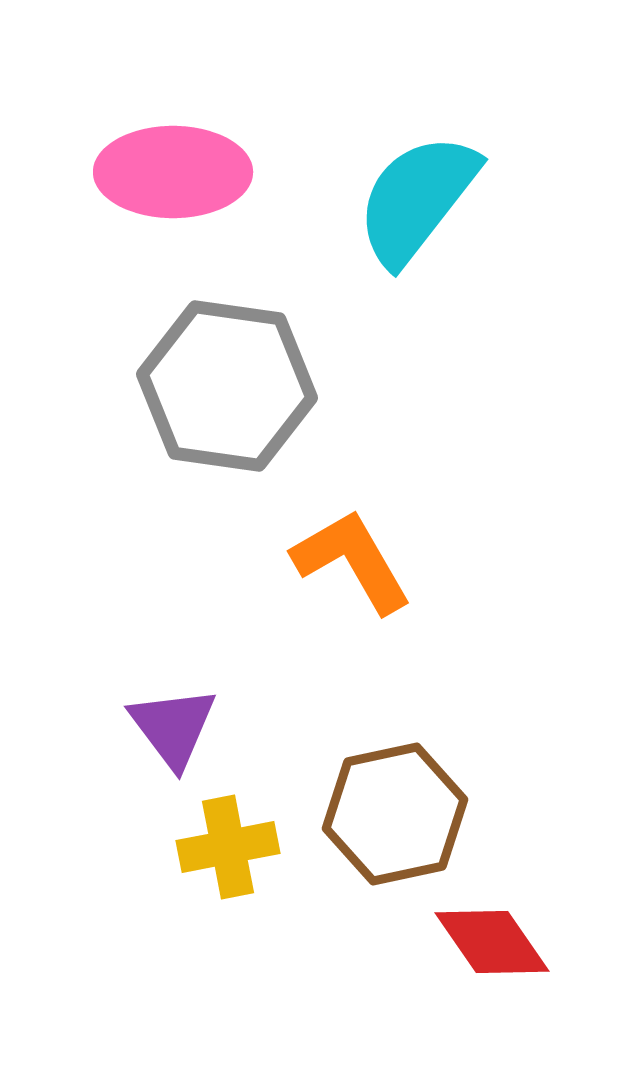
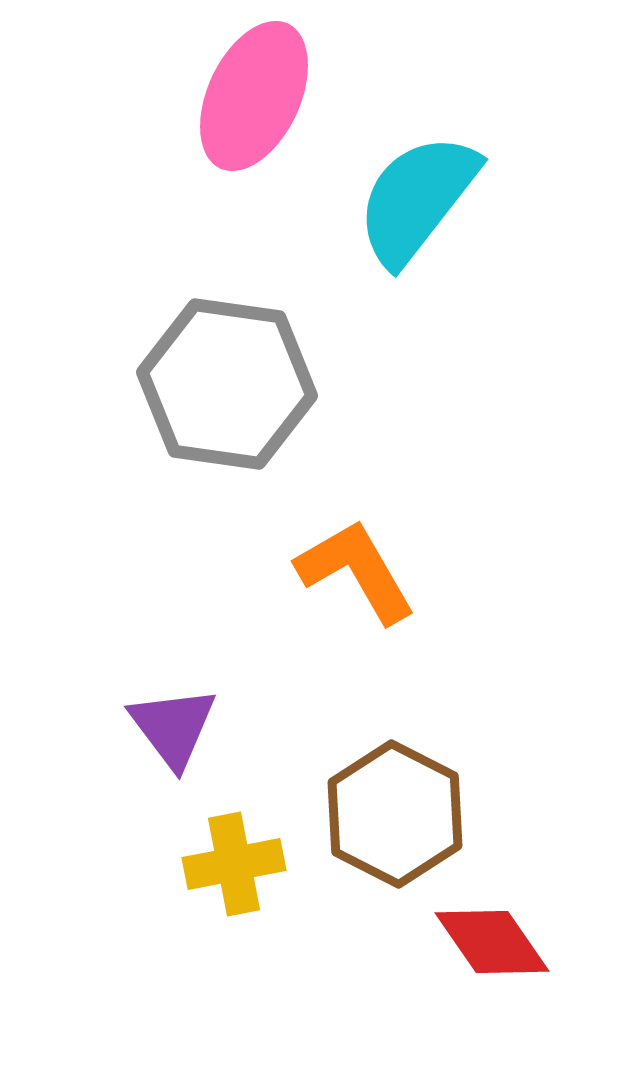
pink ellipse: moved 81 px right, 76 px up; rotated 65 degrees counterclockwise
gray hexagon: moved 2 px up
orange L-shape: moved 4 px right, 10 px down
brown hexagon: rotated 21 degrees counterclockwise
yellow cross: moved 6 px right, 17 px down
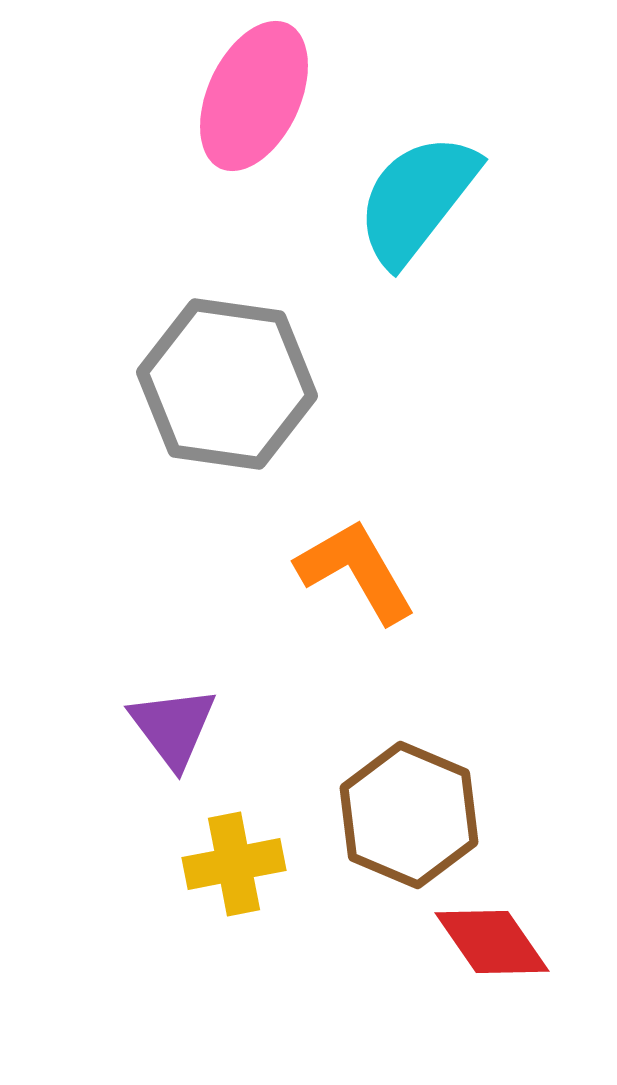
brown hexagon: moved 14 px right, 1 px down; rotated 4 degrees counterclockwise
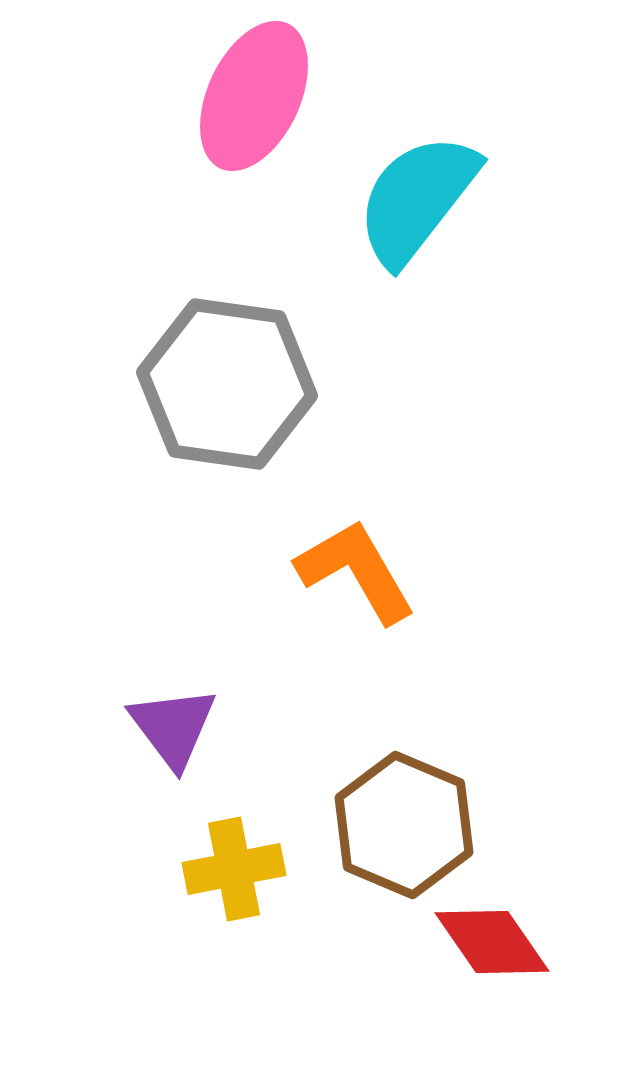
brown hexagon: moved 5 px left, 10 px down
yellow cross: moved 5 px down
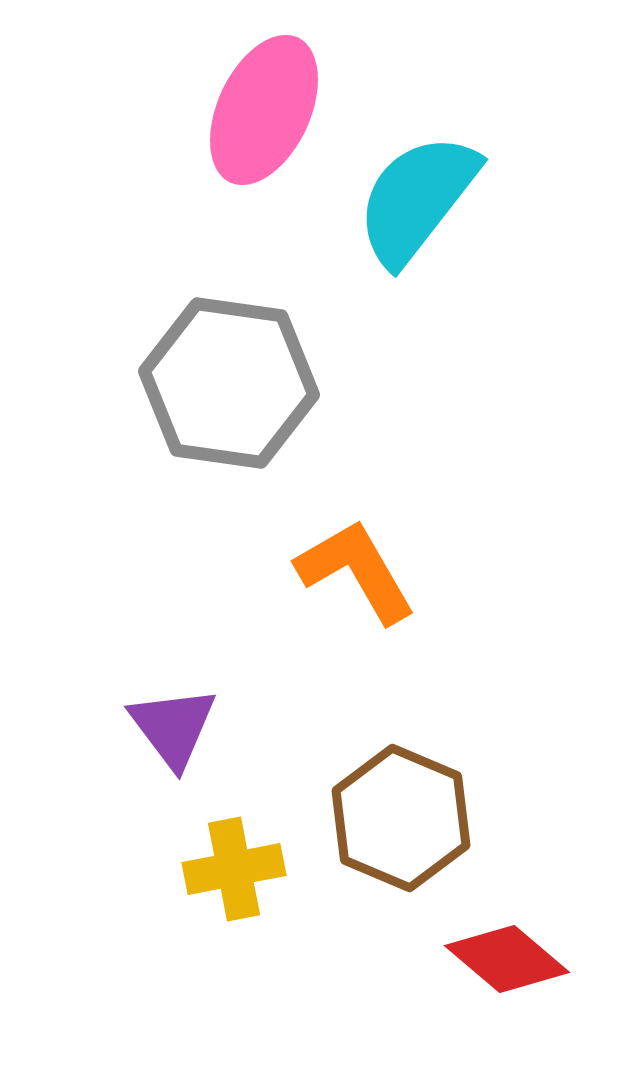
pink ellipse: moved 10 px right, 14 px down
gray hexagon: moved 2 px right, 1 px up
brown hexagon: moved 3 px left, 7 px up
red diamond: moved 15 px right, 17 px down; rotated 15 degrees counterclockwise
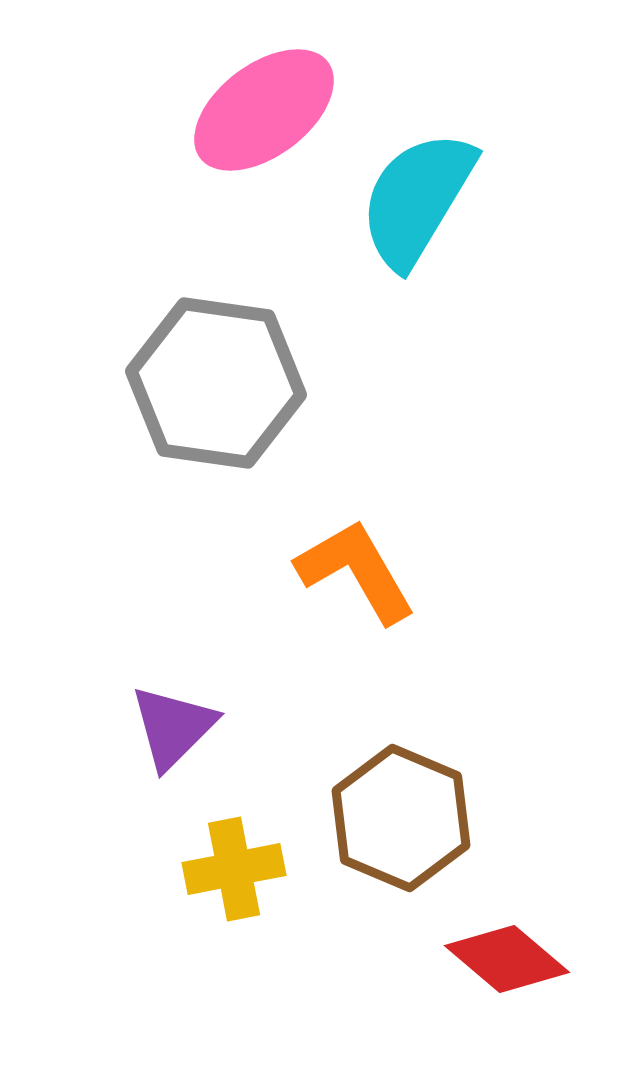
pink ellipse: rotated 28 degrees clockwise
cyan semicircle: rotated 7 degrees counterclockwise
gray hexagon: moved 13 px left
purple triangle: rotated 22 degrees clockwise
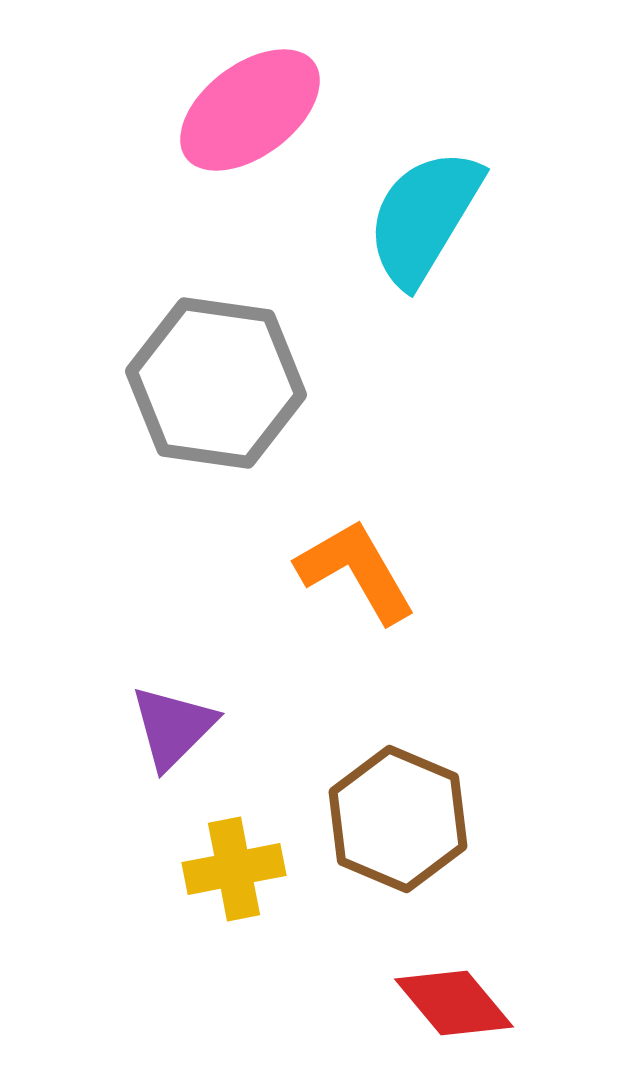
pink ellipse: moved 14 px left
cyan semicircle: moved 7 px right, 18 px down
brown hexagon: moved 3 px left, 1 px down
red diamond: moved 53 px left, 44 px down; rotated 10 degrees clockwise
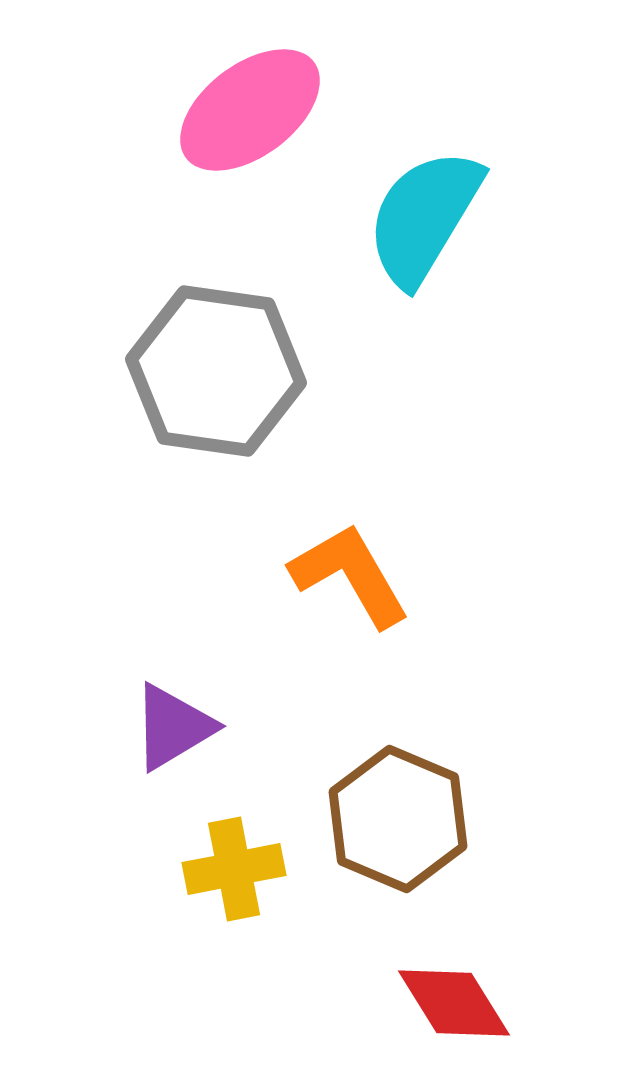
gray hexagon: moved 12 px up
orange L-shape: moved 6 px left, 4 px down
purple triangle: rotated 14 degrees clockwise
red diamond: rotated 8 degrees clockwise
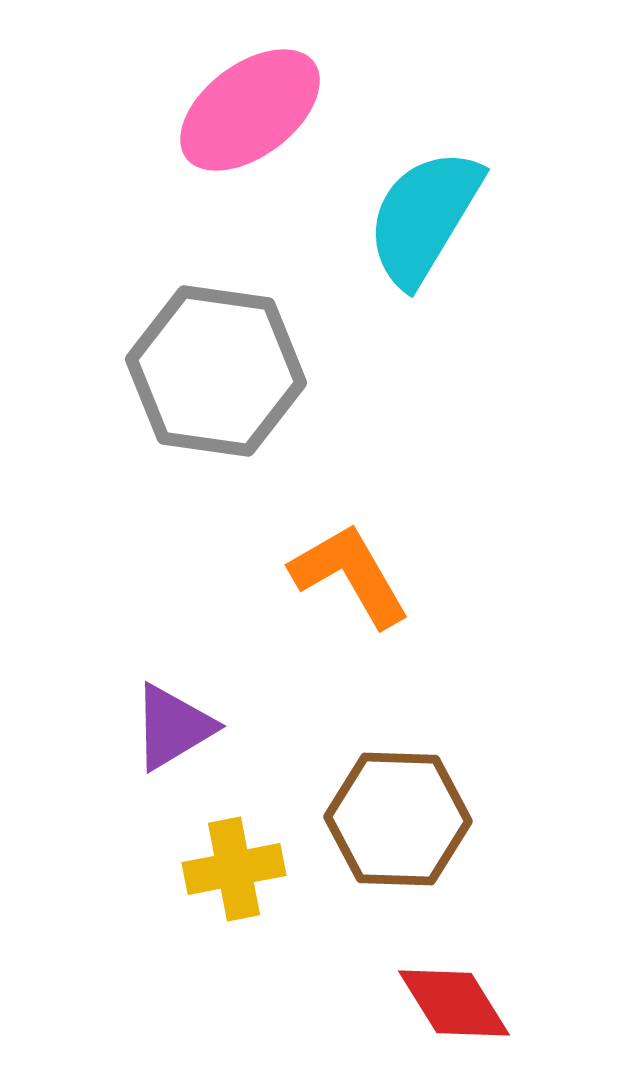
brown hexagon: rotated 21 degrees counterclockwise
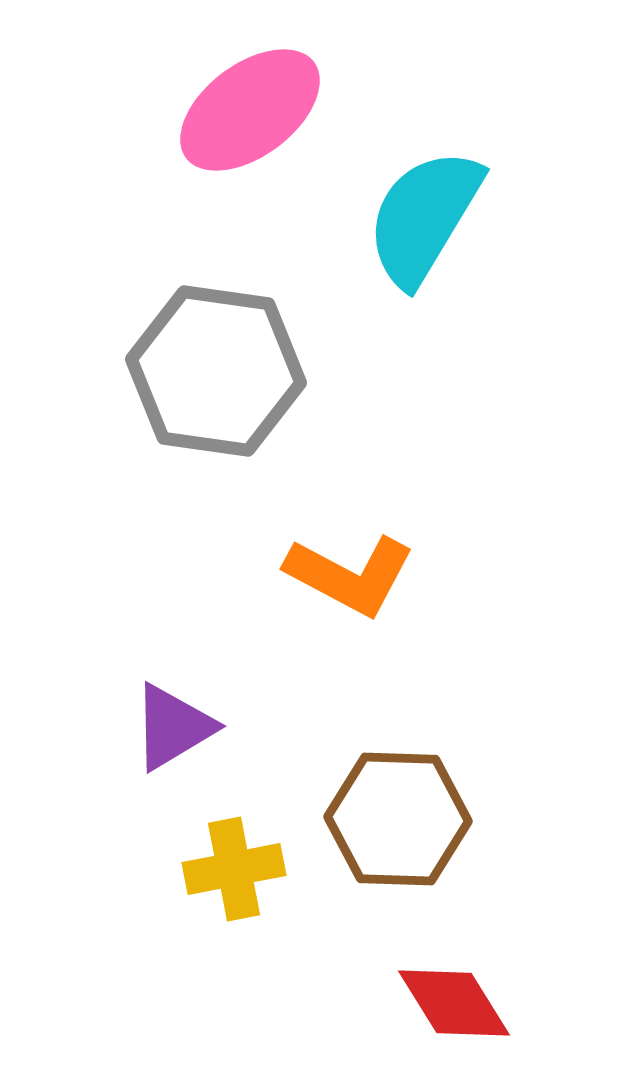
orange L-shape: rotated 148 degrees clockwise
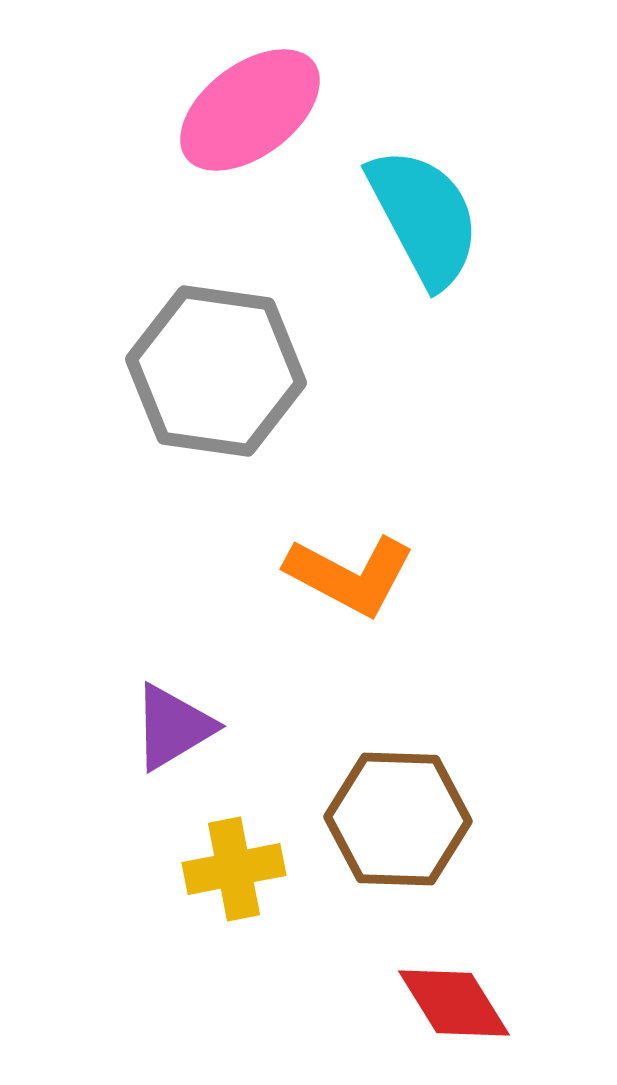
cyan semicircle: rotated 121 degrees clockwise
